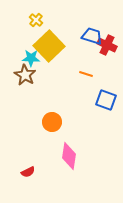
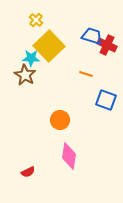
orange circle: moved 8 px right, 2 px up
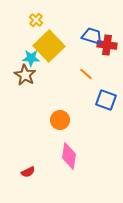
red cross: rotated 18 degrees counterclockwise
orange line: rotated 24 degrees clockwise
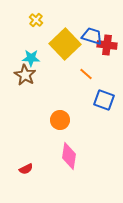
yellow square: moved 16 px right, 2 px up
blue square: moved 2 px left
red semicircle: moved 2 px left, 3 px up
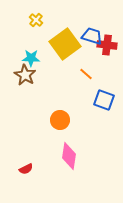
yellow square: rotated 8 degrees clockwise
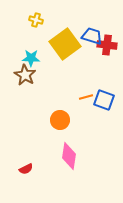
yellow cross: rotated 24 degrees counterclockwise
orange line: moved 23 px down; rotated 56 degrees counterclockwise
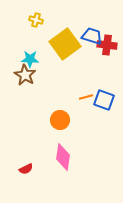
cyan star: moved 1 px left, 1 px down
pink diamond: moved 6 px left, 1 px down
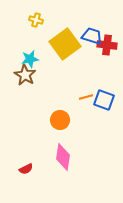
cyan star: rotated 12 degrees counterclockwise
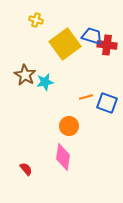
cyan star: moved 15 px right, 23 px down
blue square: moved 3 px right, 3 px down
orange circle: moved 9 px right, 6 px down
red semicircle: rotated 104 degrees counterclockwise
